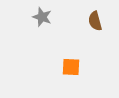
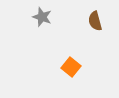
orange square: rotated 36 degrees clockwise
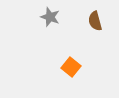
gray star: moved 8 px right
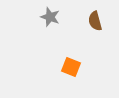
orange square: rotated 18 degrees counterclockwise
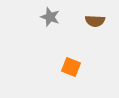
brown semicircle: rotated 72 degrees counterclockwise
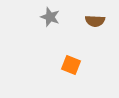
orange square: moved 2 px up
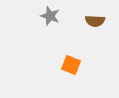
gray star: moved 1 px up
